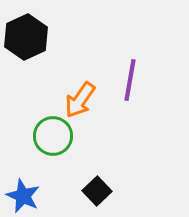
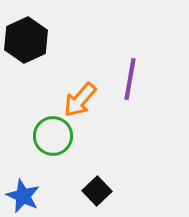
black hexagon: moved 3 px down
purple line: moved 1 px up
orange arrow: rotated 6 degrees clockwise
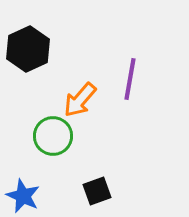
black hexagon: moved 2 px right, 9 px down
black square: rotated 24 degrees clockwise
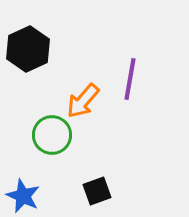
orange arrow: moved 3 px right, 1 px down
green circle: moved 1 px left, 1 px up
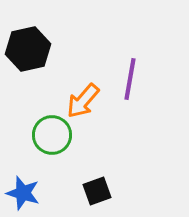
black hexagon: rotated 12 degrees clockwise
blue star: moved 3 px up; rotated 8 degrees counterclockwise
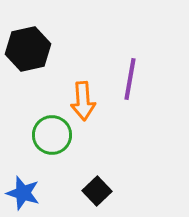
orange arrow: rotated 45 degrees counterclockwise
black square: rotated 24 degrees counterclockwise
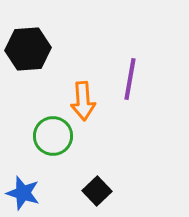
black hexagon: rotated 9 degrees clockwise
green circle: moved 1 px right, 1 px down
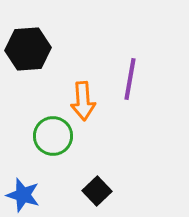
blue star: moved 2 px down
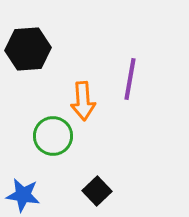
blue star: rotated 8 degrees counterclockwise
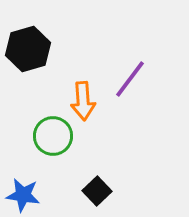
black hexagon: rotated 12 degrees counterclockwise
purple line: rotated 27 degrees clockwise
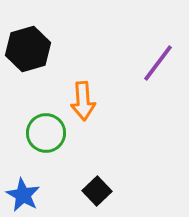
purple line: moved 28 px right, 16 px up
green circle: moved 7 px left, 3 px up
blue star: rotated 20 degrees clockwise
